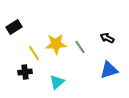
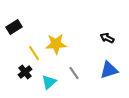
gray line: moved 6 px left, 26 px down
black cross: rotated 32 degrees counterclockwise
cyan triangle: moved 8 px left
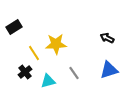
cyan triangle: moved 1 px left, 1 px up; rotated 28 degrees clockwise
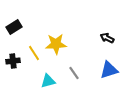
black cross: moved 12 px left, 11 px up; rotated 32 degrees clockwise
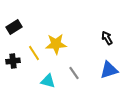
black arrow: rotated 32 degrees clockwise
cyan triangle: rotated 28 degrees clockwise
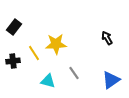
black rectangle: rotated 21 degrees counterclockwise
blue triangle: moved 2 px right, 10 px down; rotated 18 degrees counterclockwise
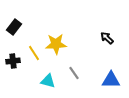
black arrow: rotated 16 degrees counterclockwise
blue triangle: rotated 36 degrees clockwise
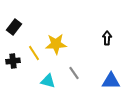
black arrow: rotated 48 degrees clockwise
blue triangle: moved 1 px down
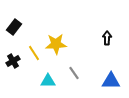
black cross: rotated 24 degrees counterclockwise
cyan triangle: rotated 14 degrees counterclockwise
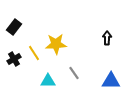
black cross: moved 1 px right, 2 px up
